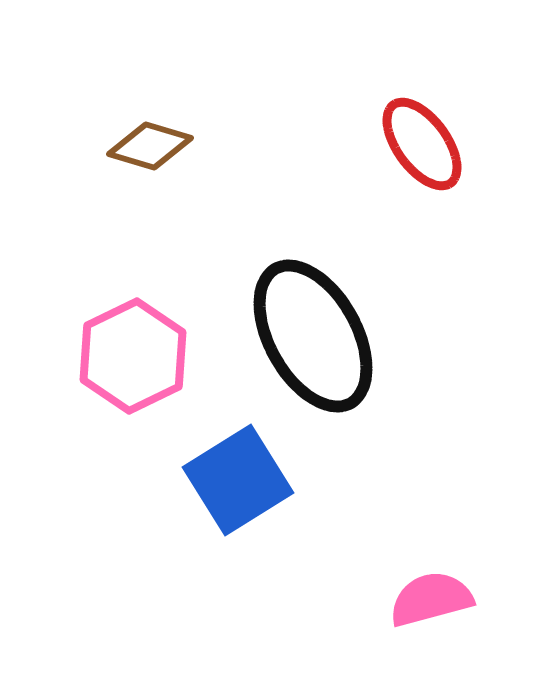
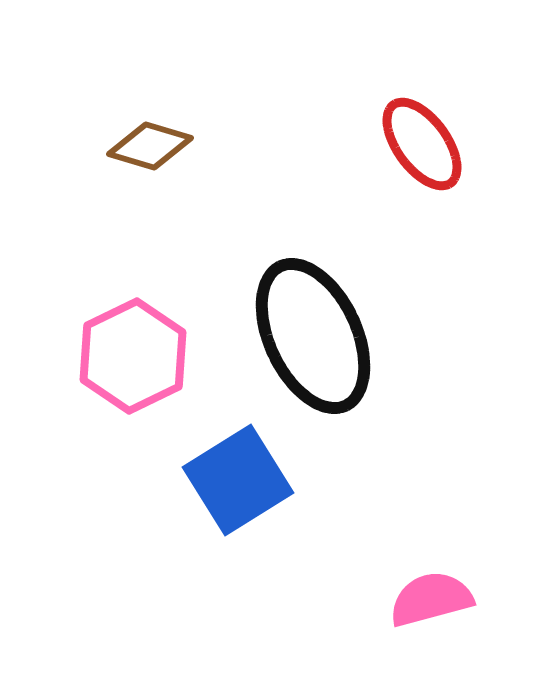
black ellipse: rotated 4 degrees clockwise
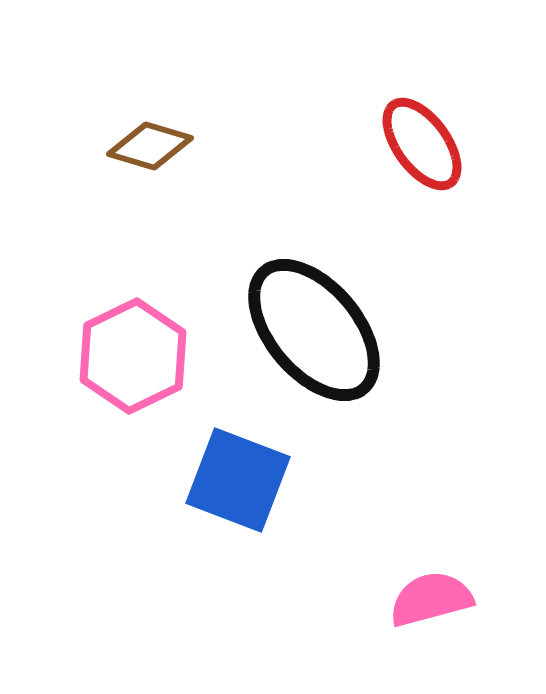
black ellipse: moved 1 px right, 6 px up; rotated 15 degrees counterclockwise
blue square: rotated 37 degrees counterclockwise
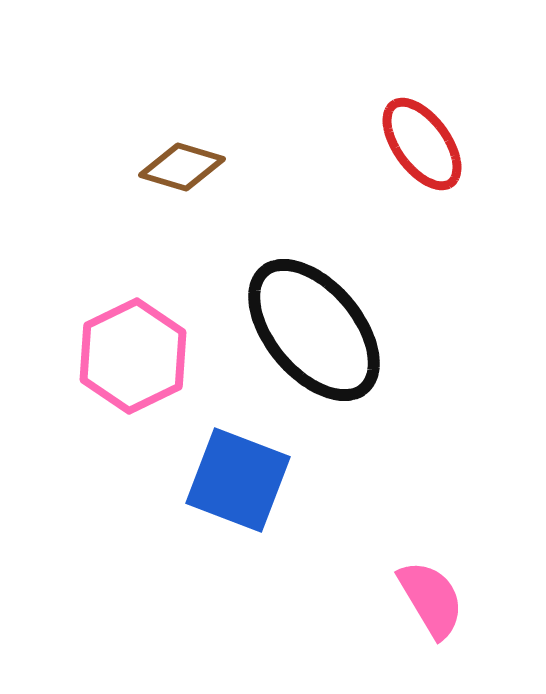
brown diamond: moved 32 px right, 21 px down
pink semicircle: rotated 74 degrees clockwise
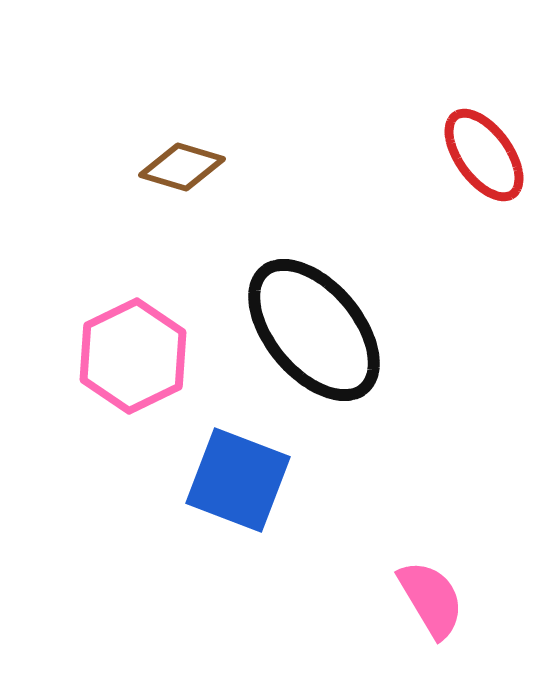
red ellipse: moved 62 px right, 11 px down
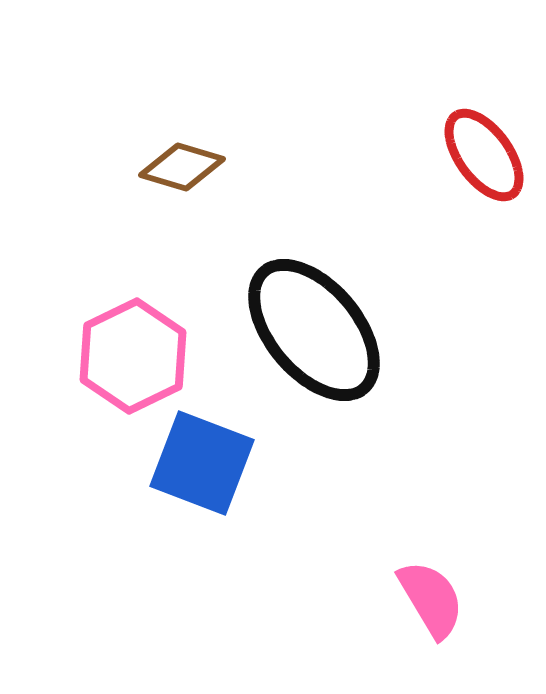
blue square: moved 36 px left, 17 px up
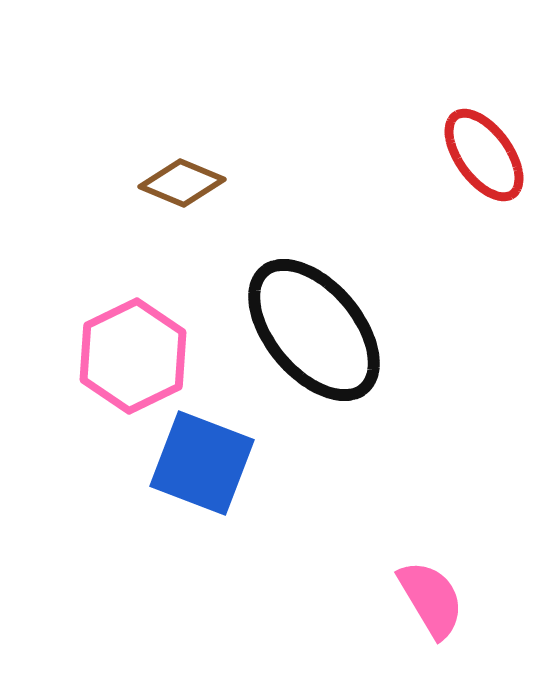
brown diamond: moved 16 px down; rotated 6 degrees clockwise
